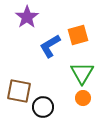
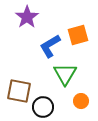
green triangle: moved 17 px left, 1 px down
orange circle: moved 2 px left, 3 px down
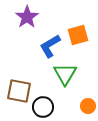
orange circle: moved 7 px right, 5 px down
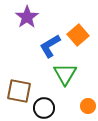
orange square: rotated 25 degrees counterclockwise
black circle: moved 1 px right, 1 px down
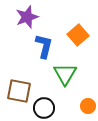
purple star: rotated 15 degrees clockwise
blue L-shape: moved 6 px left; rotated 135 degrees clockwise
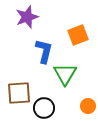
orange square: rotated 20 degrees clockwise
blue L-shape: moved 5 px down
brown square: moved 2 px down; rotated 15 degrees counterclockwise
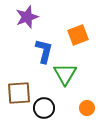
orange circle: moved 1 px left, 2 px down
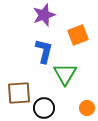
purple star: moved 17 px right, 2 px up
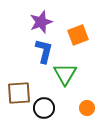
purple star: moved 3 px left, 7 px down
